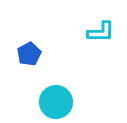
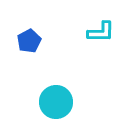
blue pentagon: moved 13 px up
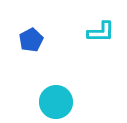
blue pentagon: moved 2 px right, 1 px up
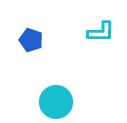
blue pentagon: rotated 25 degrees counterclockwise
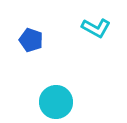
cyan L-shape: moved 5 px left, 4 px up; rotated 28 degrees clockwise
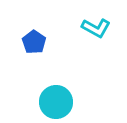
blue pentagon: moved 3 px right, 2 px down; rotated 15 degrees clockwise
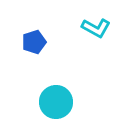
blue pentagon: rotated 20 degrees clockwise
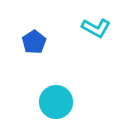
blue pentagon: rotated 15 degrees counterclockwise
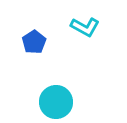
cyan L-shape: moved 11 px left, 1 px up
